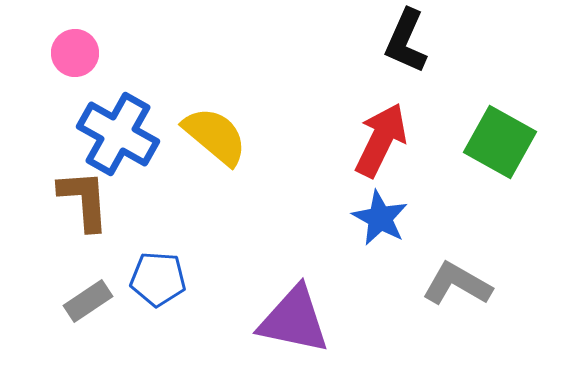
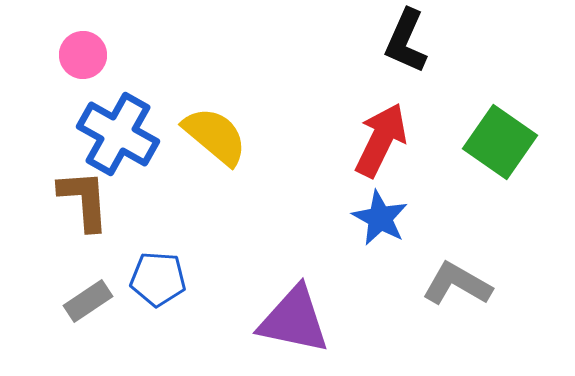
pink circle: moved 8 px right, 2 px down
green square: rotated 6 degrees clockwise
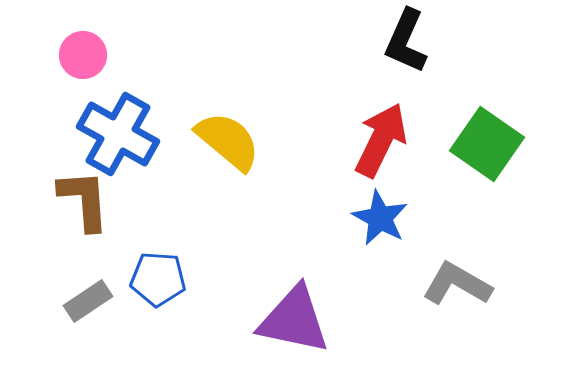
yellow semicircle: moved 13 px right, 5 px down
green square: moved 13 px left, 2 px down
